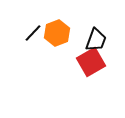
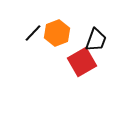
red square: moved 9 px left
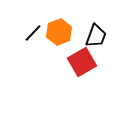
orange hexagon: moved 2 px right, 1 px up
black trapezoid: moved 4 px up
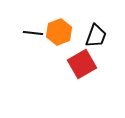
black line: rotated 54 degrees clockwise
red square: moved 2 px down
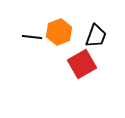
black line: moved 1 px left, 4 px down
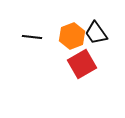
orange hexagon: moved 13 px right, 4 px down
black trapezoid: moved 3 px up; rotated 125 degrees clockwise
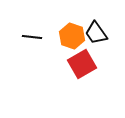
orange hexagon: rotated 20 degrees counterclockwise
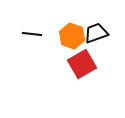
black trapezoid: rotated 105 degrees clockwise
black line: moved 3 px up
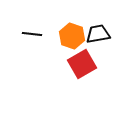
black trapezoid: moved 2 px right, 1 px down; rotated 10 degrees clockwise
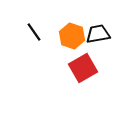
black line: moved 2 px right, 2 px up; rotated 48 degrees clockwise
red square: moved 1 px right, 4 px down
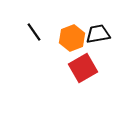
orange hexagon: moved 2 px down; rotated 20 degrees clockwise
